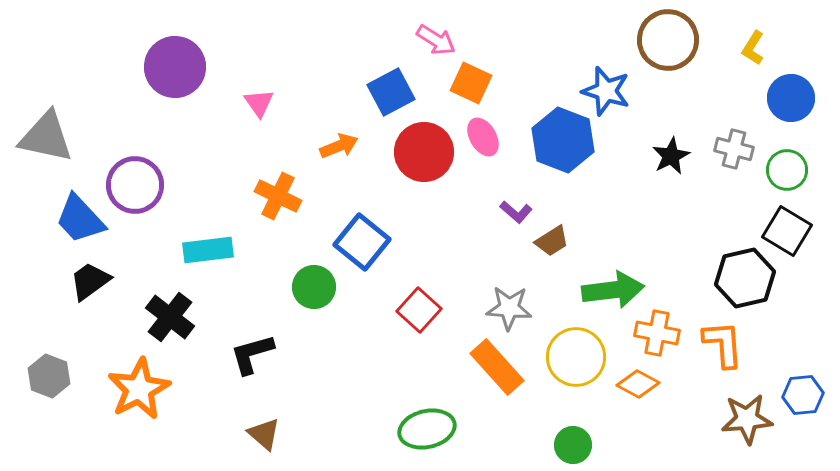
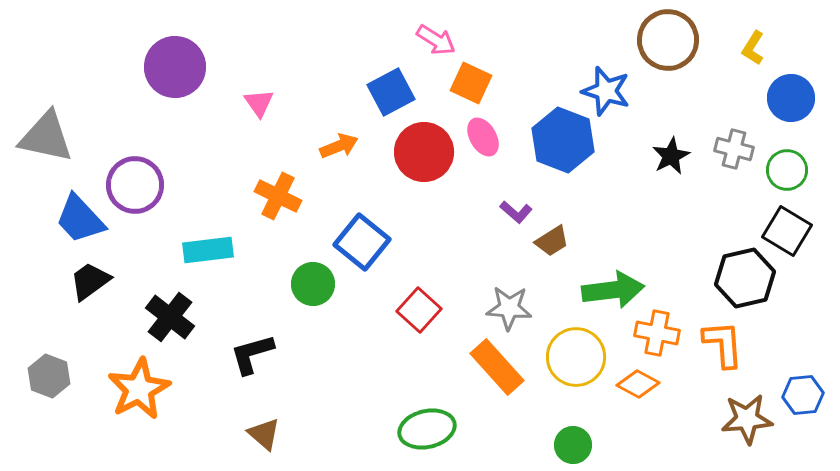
green circle at (314, 287): moved 1 px left, 3 px up
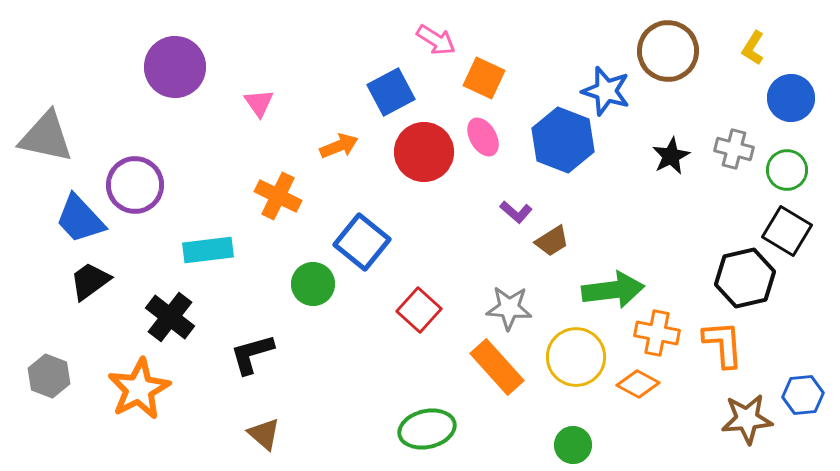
brown circle at (668, 40): moved 11 px down
orange square at (471, 83): moved 13 px right, 5 px up
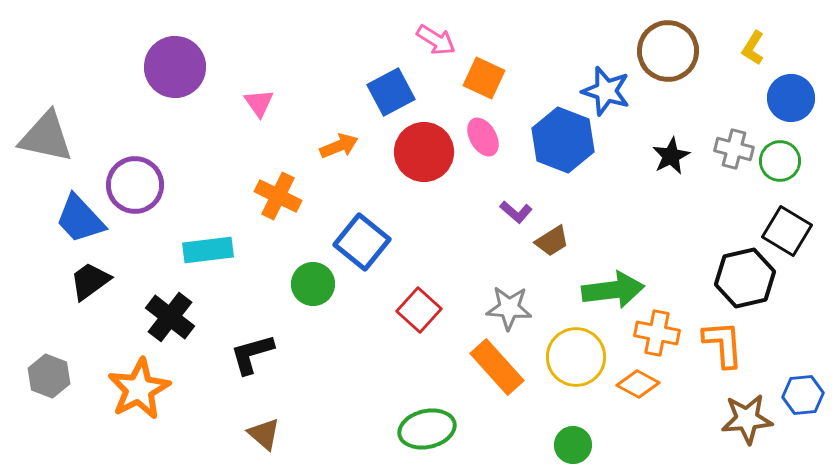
green circle at (787, 170): moved 7 px left, 9 px up
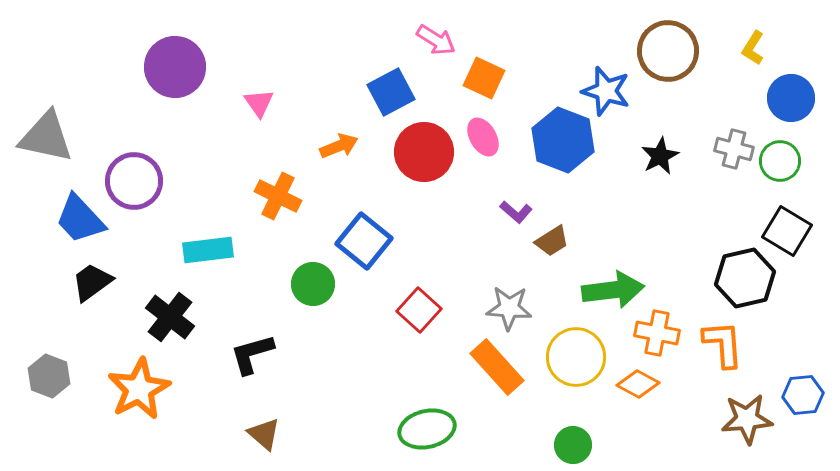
black star at (671, 156): moved 11 px left
purple circle at (135, 185): moved 1 px left, 4 px up
blue square at (362, 242): moved 2 px right, 1 px up
black trapezoid at (90, 281): moved 2 px right, 1 px down
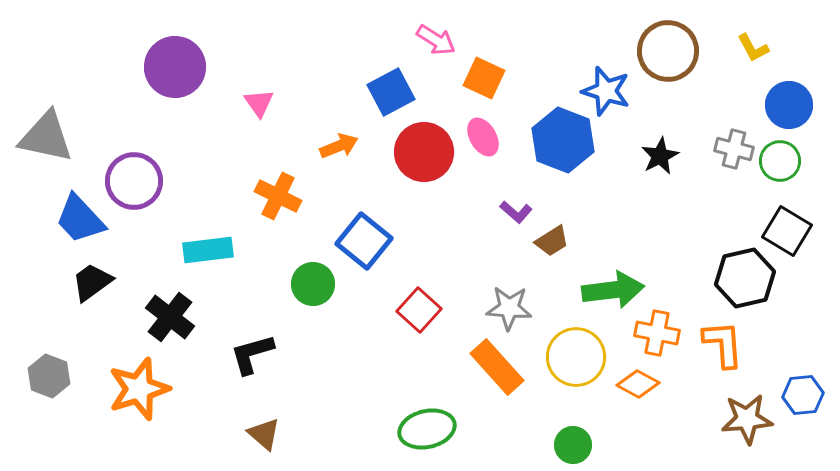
yellow L-shape at (753, 48): rotated 60 degrees counterclockwise
blue circle at (791, 98): moved 2 px left, 7 px down
orange star at (139, 389): rotated 10 degrees clockwise
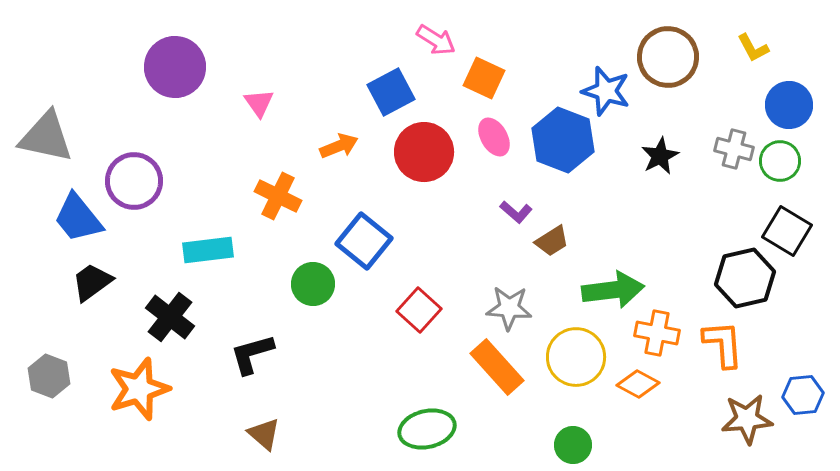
brown circle at (668, 51): moved 6 px down
pink ellipse at (483, 137): moved 11 px right
blue trapezoid at (80, 219): moved 2 px left, 1 px up; rotated 4 degrees clockwise
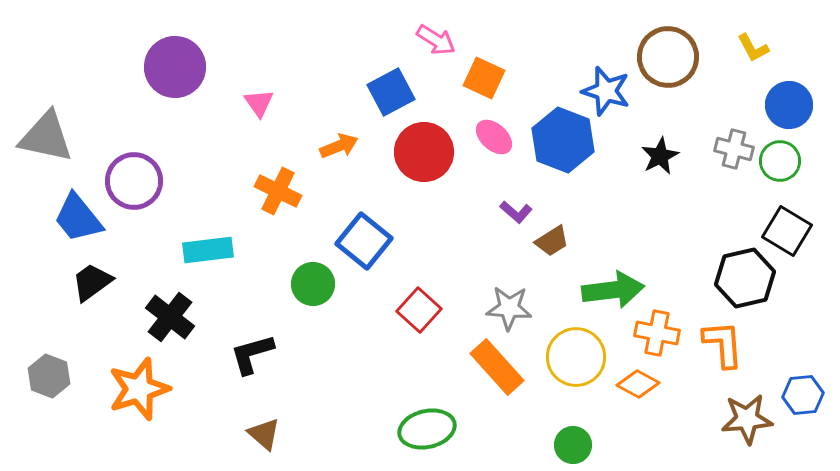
pink ellipse at (494, 137): rotated 18 degrees counterclockwise
orange cross at (278, 196): moved 5 px up
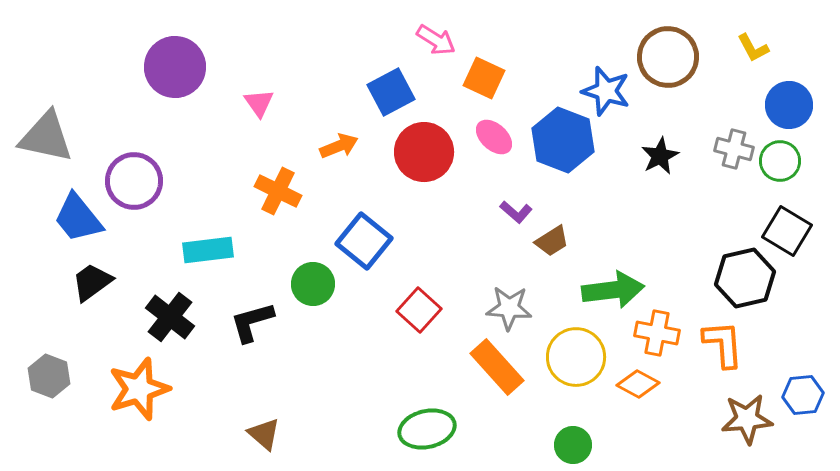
black L-shape at (252, 354): moved 32 px up
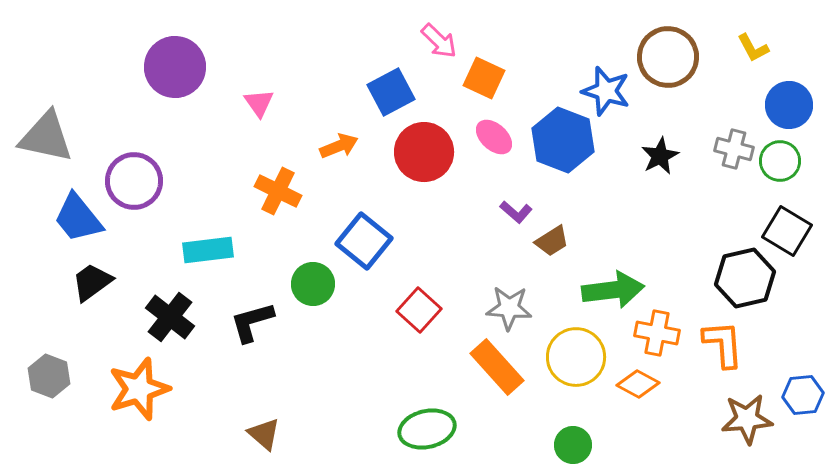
pink arrow at (436, 40): moved 3 px right, 1 px down; rotated 12 degrees clockwise
